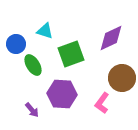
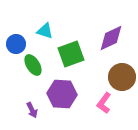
brown circle: moved 1 px up
pink L-shape: moved 2 px right
purple arrow: rotated 14 degrees clockwise
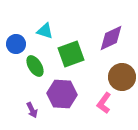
green ellipse: moved 2 px right, 1 px down
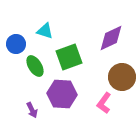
green square: moved 2 px left, 3 px down
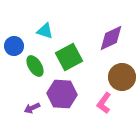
blue circle: moved 2 px left, 2 px down
green square: rotated 8 degrees counterclockwise
purple arrow: moved 2 px up; rotated 91 degrees clockwise
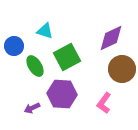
green square: moved 2 px left
brown circle: moved 8 px up
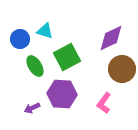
blue circle: moved 6 px right, 7 px up
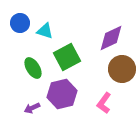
blue circle: moved 16 px up
green ellipse: moved 2 px left, 2 px down
purple hexagon: rotated 16 degrees counterclockwise
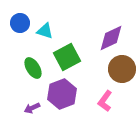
purple hexagon: rotated 8 degrees counterclockwise
pink L-shape: moved 1 px right, 2 px up
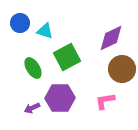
purple hexagon: moved 2 px left, 4 px down; rotated 20 degrees clockwise
pink L-shape: rotated 45 degrees clockwise
